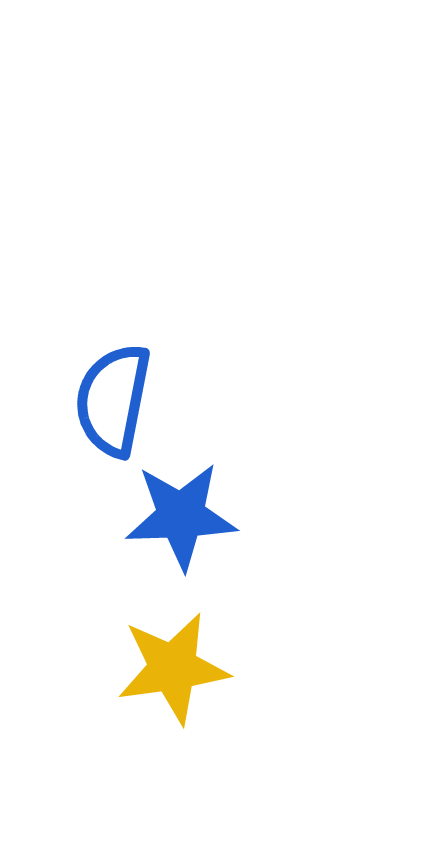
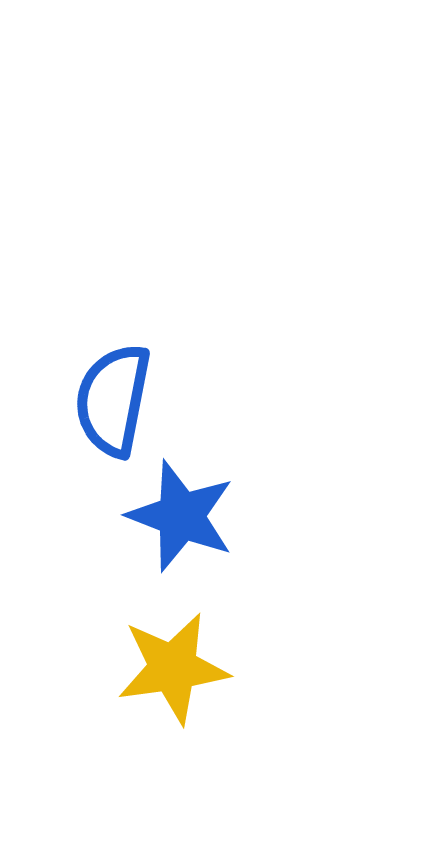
blue star: rotated 23 degrees clockwise
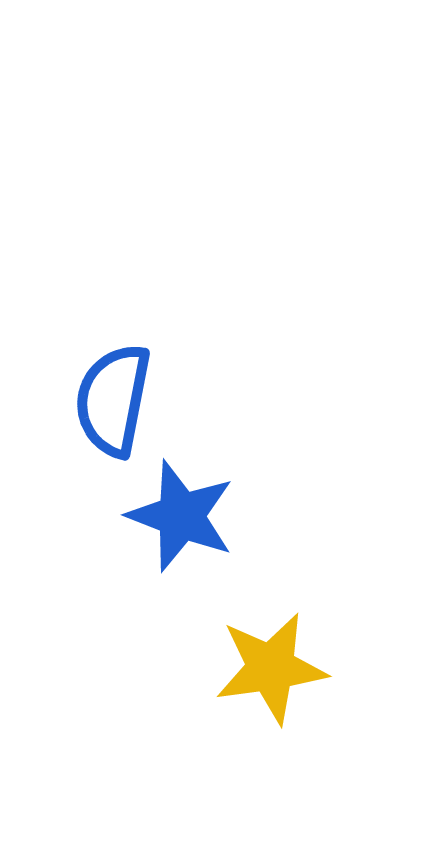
yellow star: moved 98 px right
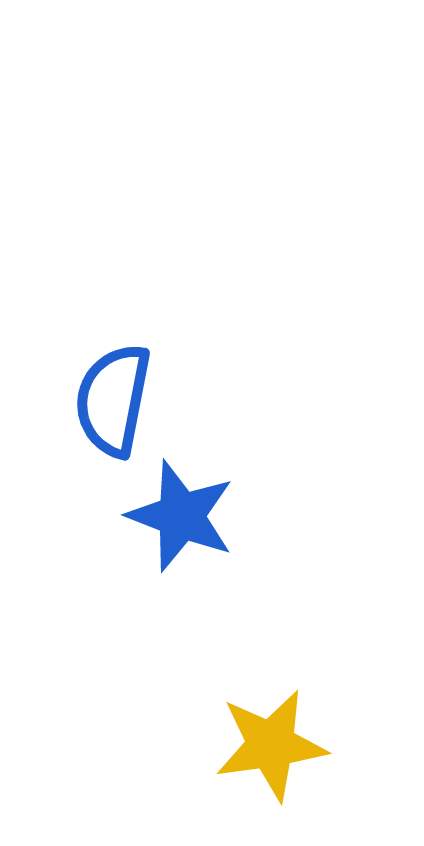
yellow star: moved 77 px down
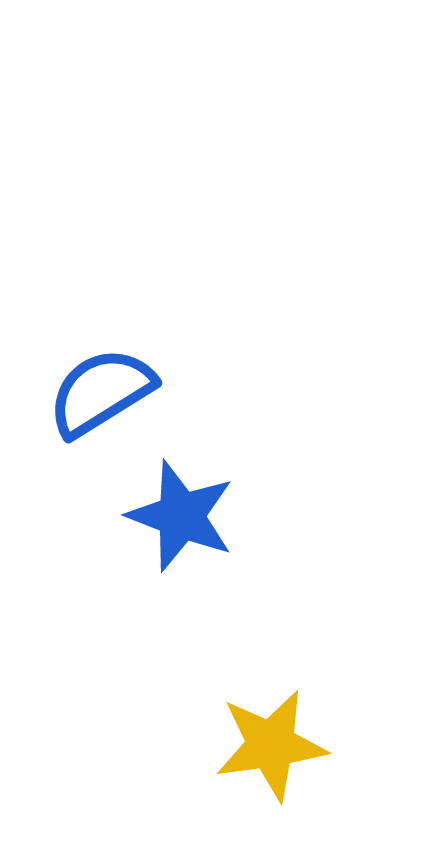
blue semicircle: moved 12 px left, 8 px up; rotated 47 degrees clockwise
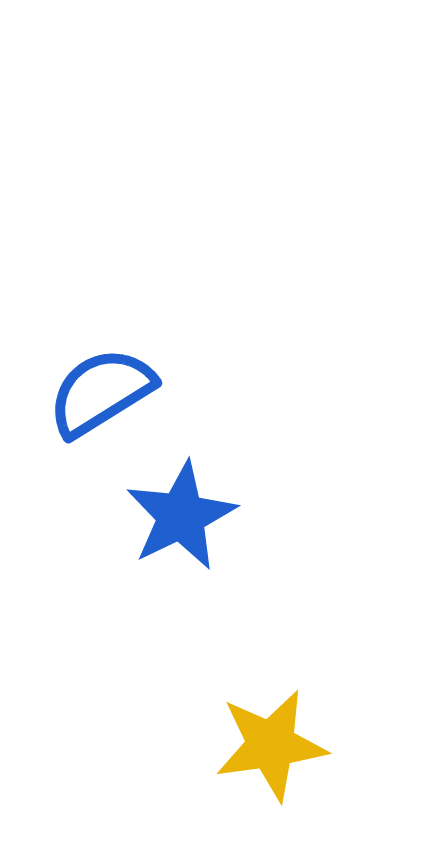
blue star: rotated 25 degrees clockwise
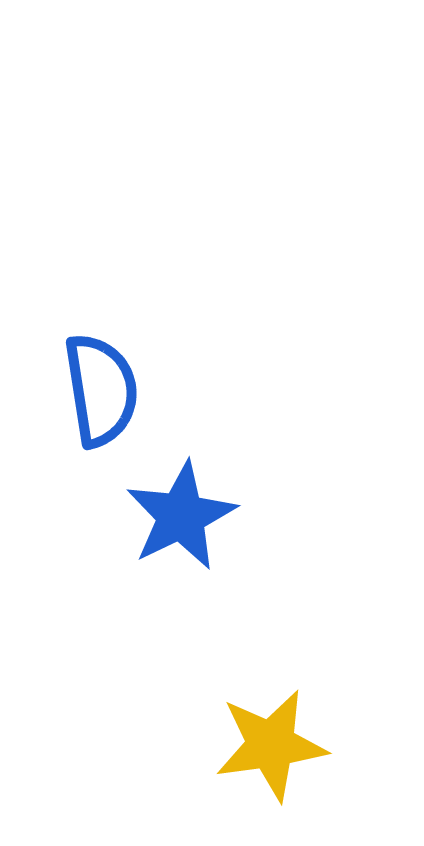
blue semicircle: moved 2 px up; rotated 113 degrees clockwise
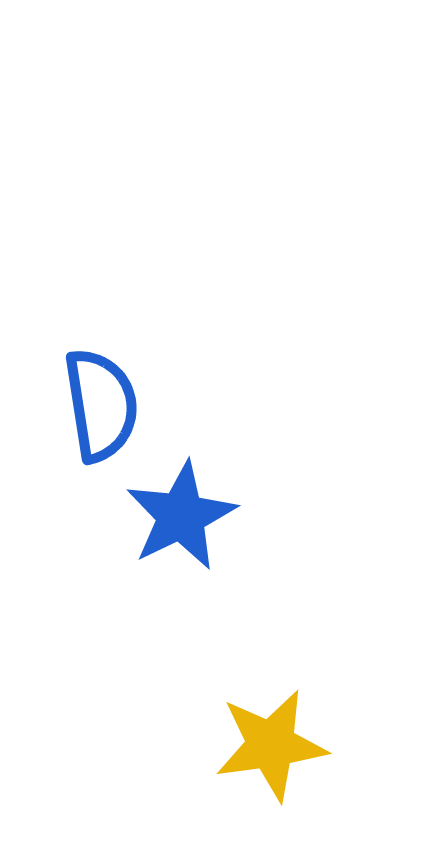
blue semicircle: moved 15 px down
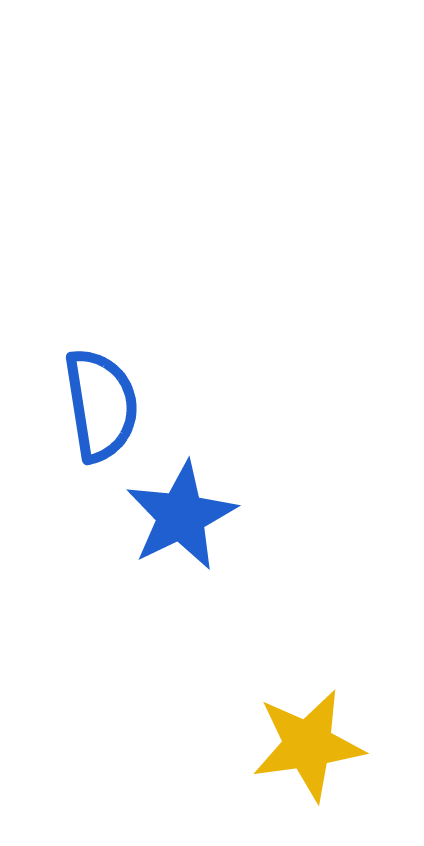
yellow star: moved 37 px right
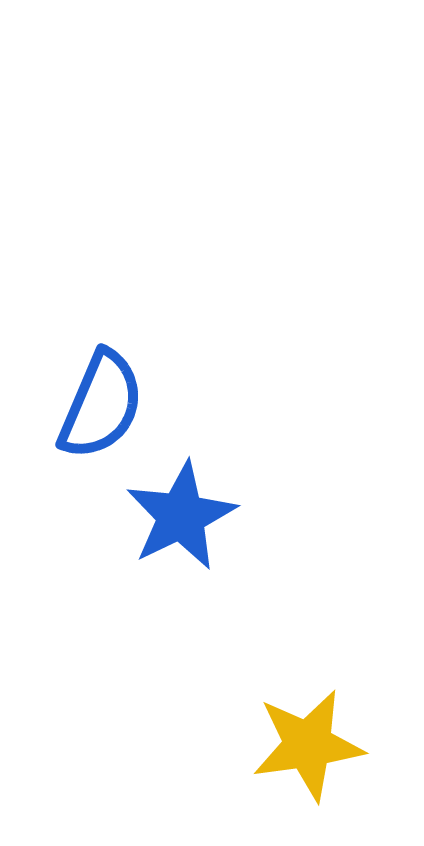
blue semicircle: rotated 32 degrees clockwise
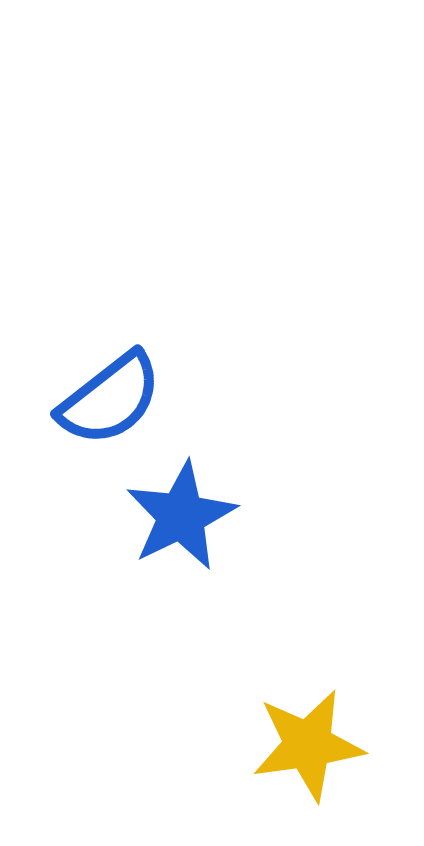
blue semicircle: moved 9 px right, 6 px up; rotated 29 degrees clockwise
